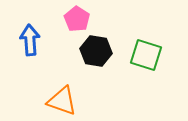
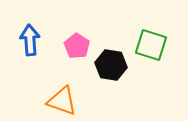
pink pentagon: moved 27 px down
black hexagon: moved 15 px right, 14 px down
green square: moved 5 px right, 10 px up
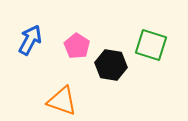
blue arrow: rotated 32 degrees clockwise
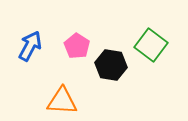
blue arrow: moved 6 px down
green square: rotated 20 degrees clockwise
orange triangle: rotated 16 degrees counterclockwise
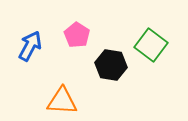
pink pentagon: moved 11 px up
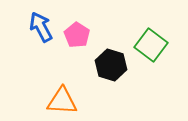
blue arrow: moved 11 px right, 19 px up; rotated 56 degrees counterclockwise
black hexagon: rotated 8 degrees clockwise
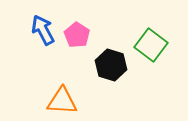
blue arrow: moved 2 px right, 3 px down
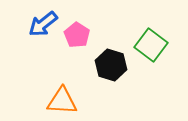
blue arrow: moved 6 px up; rotated 100 degrees counterclockwise
